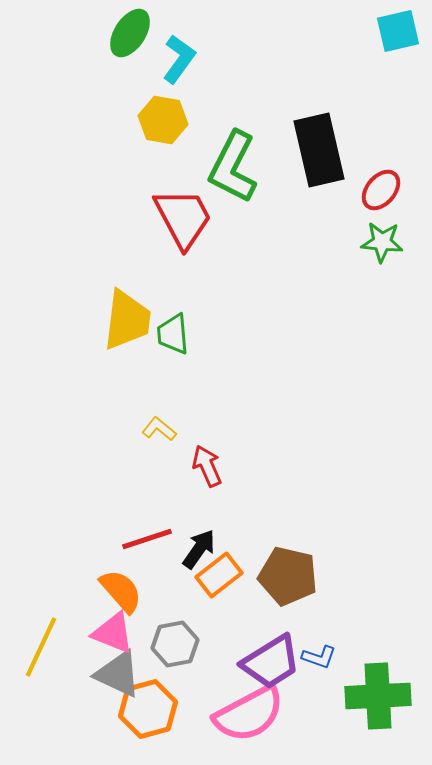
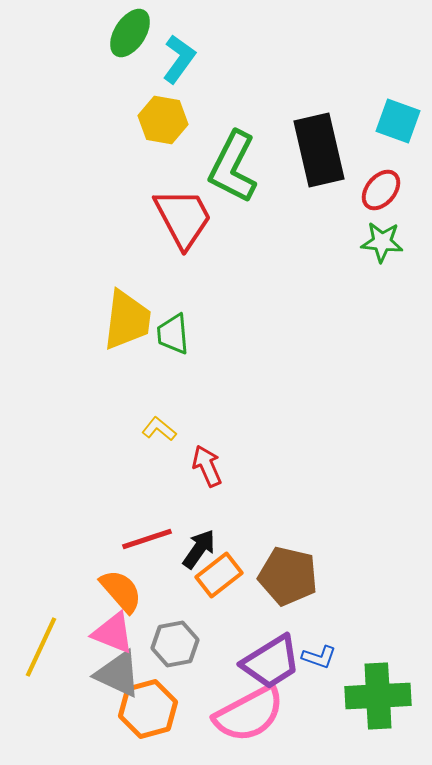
cyan square: moved 90 px down; rotated 33 degrees clockwise
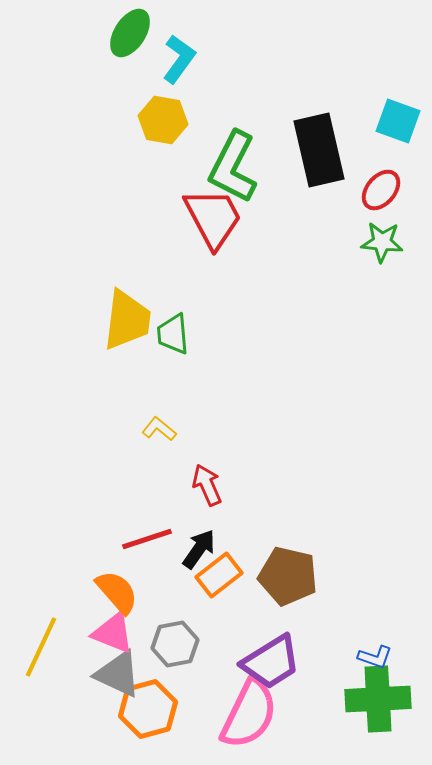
red trapezoid: moved 30 px right
red arrow: moved 19 px down
orange semicircle: moved 4 px left, 1 px down
blue L-shape: moved 56 px right
green cross: moved 3 px down
pink semicircle: rotated 36 degrees counterclockwise
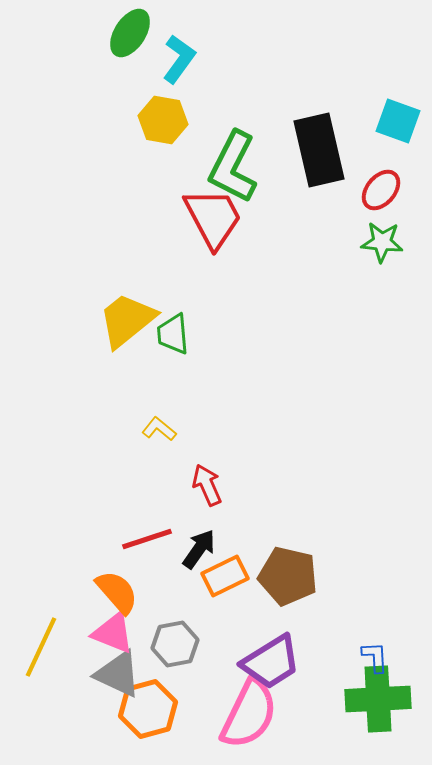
yellow trapezoid: rotated 136 degrees counterclockwise
orange rectangle: moved 6 px right, 1 px down; rotated 12 degrees clockwise
blue L-shape: rotated 112 degrees counterclockwise
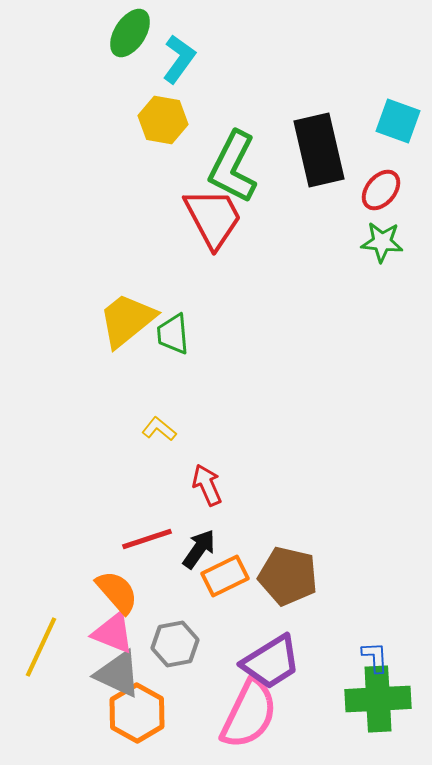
orange hexagon: moved 11 px left, 4 px down; rotated 16 degrees counterclockwise
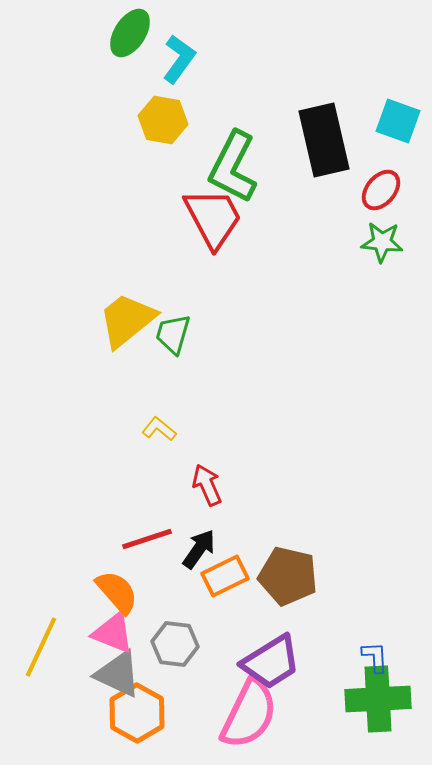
black rectangle: moved 5 px right, 10 px up
green trapezoid: rotated 21 degrees clockwise
gray hexagon: rotated 18 degrees clockwise
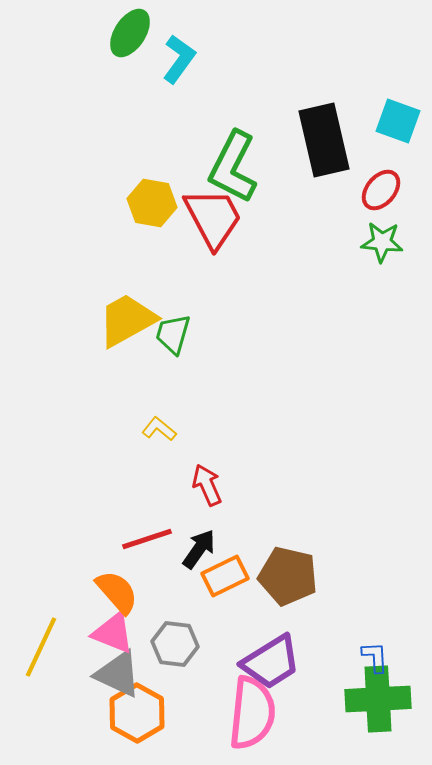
yellow hexagon: moved 11 px left, 83 px down
yellow trapezoid: rotated 10 degrees clockwise
pink semicircle: moved 3 px right, 1 px up; rotated 20 degrees counterclockwise
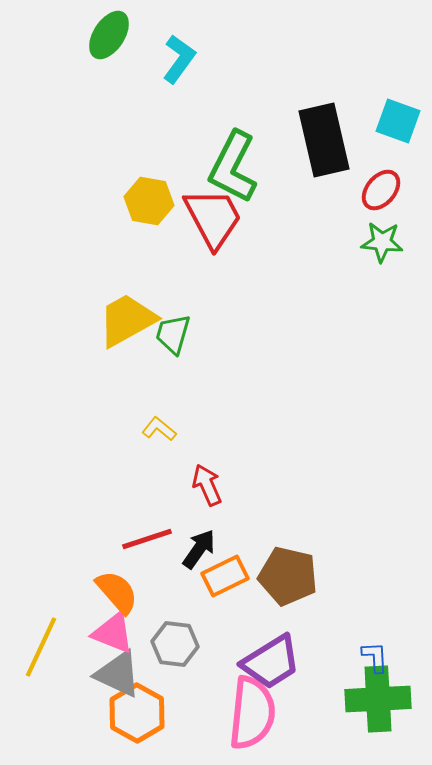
green ellipse: moved 21 px left, 2 px down
yellow hexagon: moved 3 px left, 2 px up
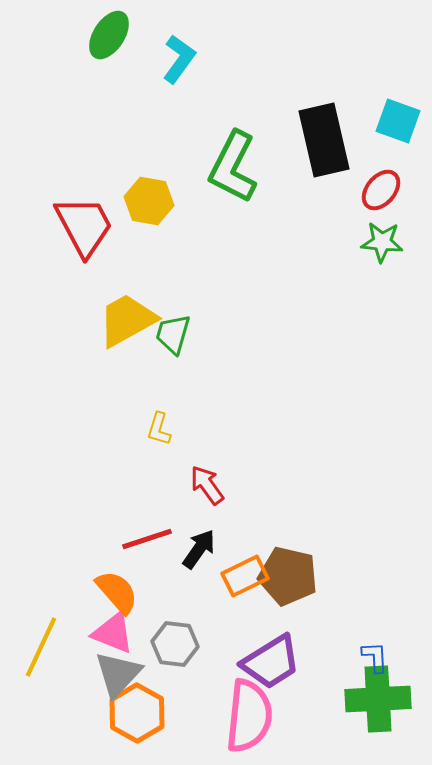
red trapezoid: moved 129 px left, 8 px down
yellow L-shape: rotated 112 degrees counterclockwise
red arrow: rotated 12 degrees counterclockwise
orange rectangle: moved 20 px right
gray triangle: rotated 48 degrees clockwise
pink semicircle: moved 3 px left, 3 px down
